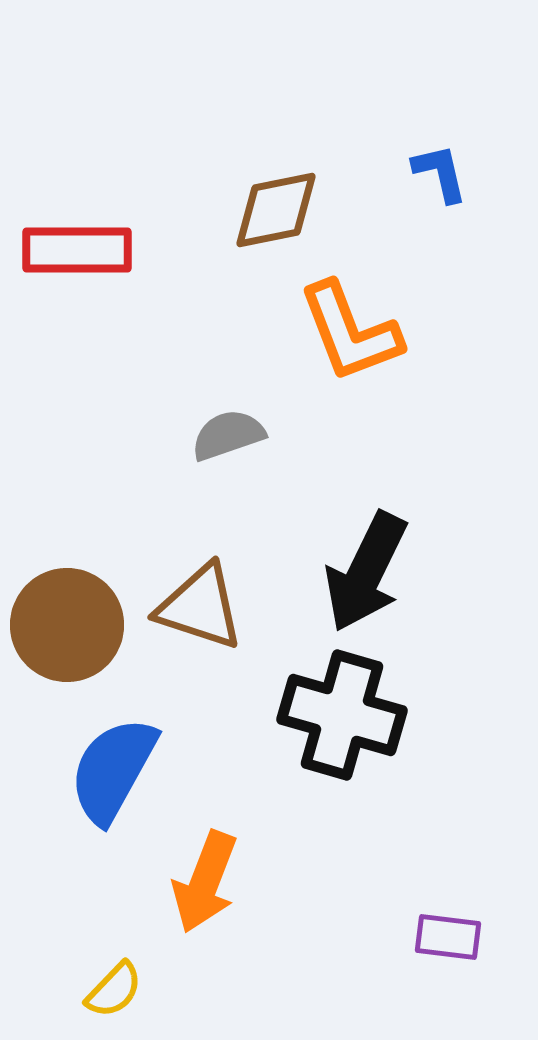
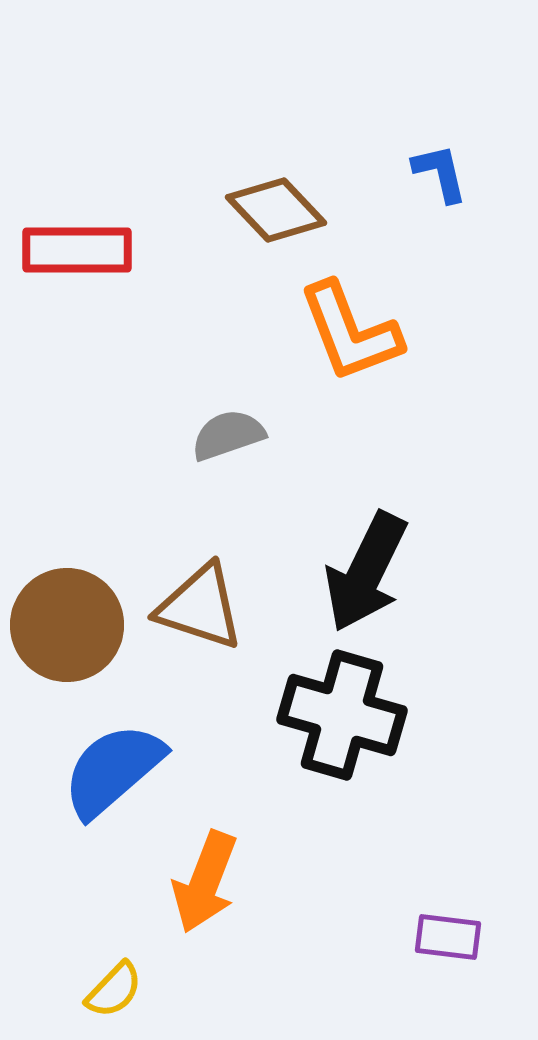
brown diamond: rotated 58 degrees clockwise
blue semicircle: rotated 20 degrees clockwise
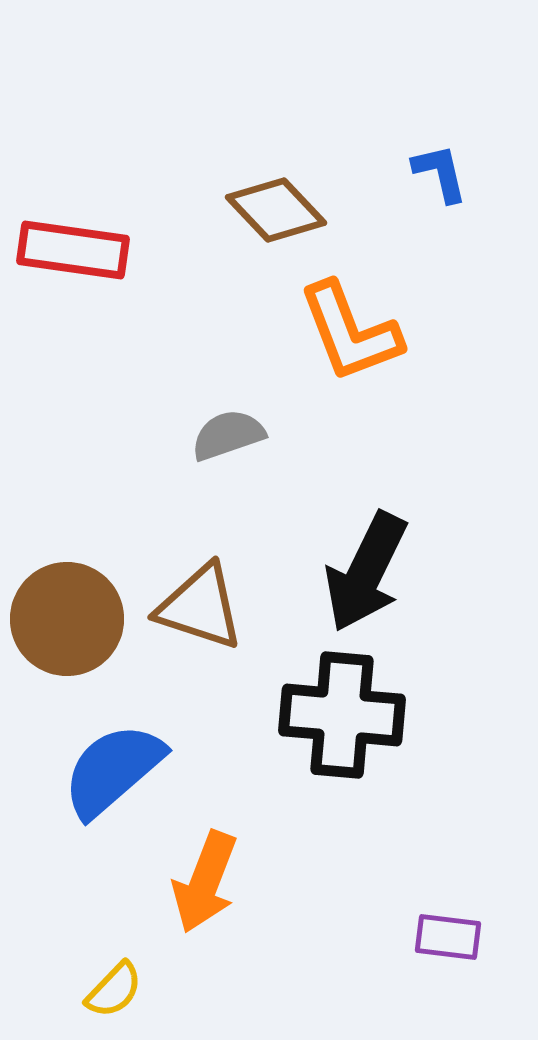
red rectangle: moved 4 px left; rotated 8 degrees clockwise
brown circle: moved 6 px up
black cross: rotated 11 degrees counterclockwise
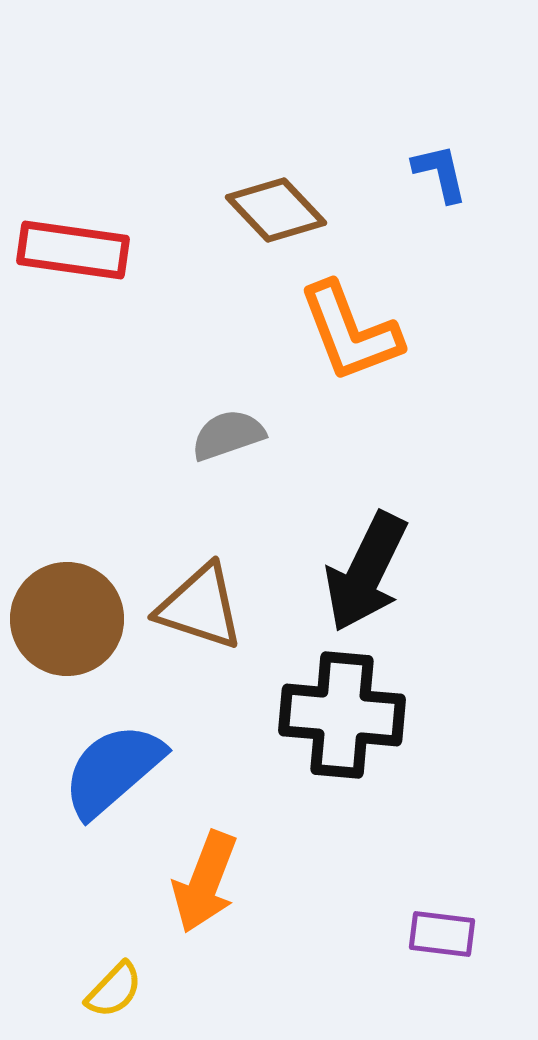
purple rectangle: moved 6 px left, 3 px up
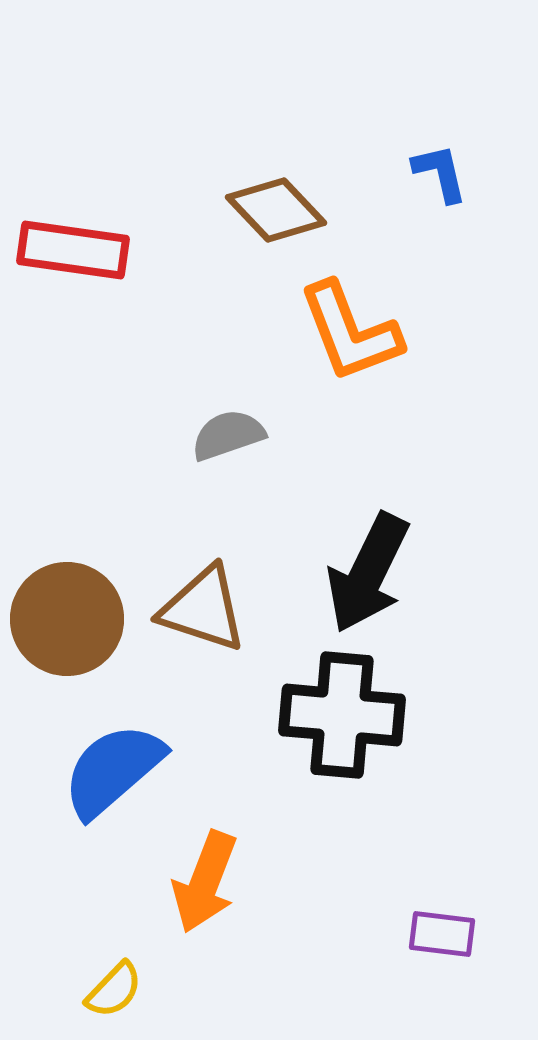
black arrow: moved 2 px right, 1 px down
brown triangle: moved 3 px right, 2 px down
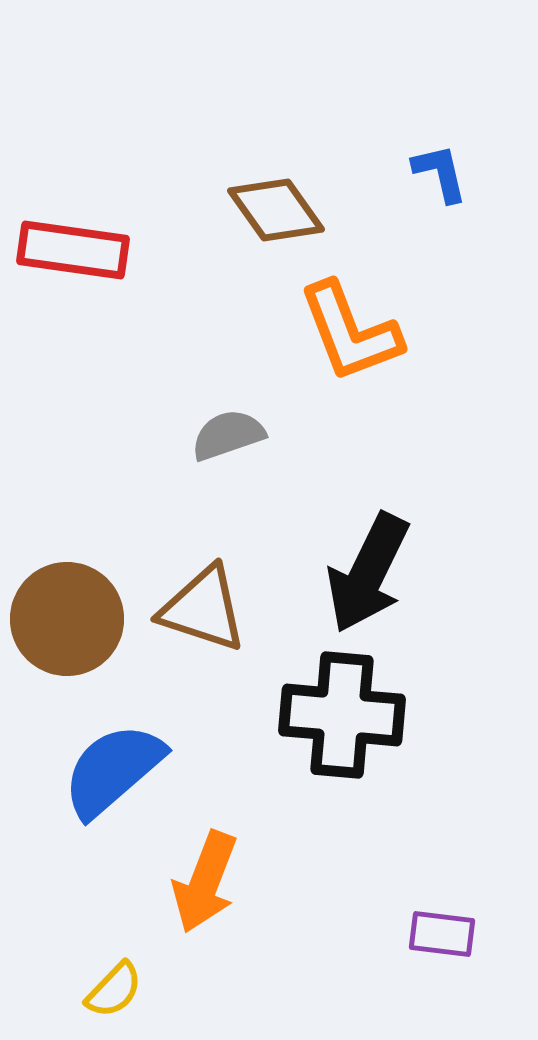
brown diamond: rotated 8 degrees clockwise
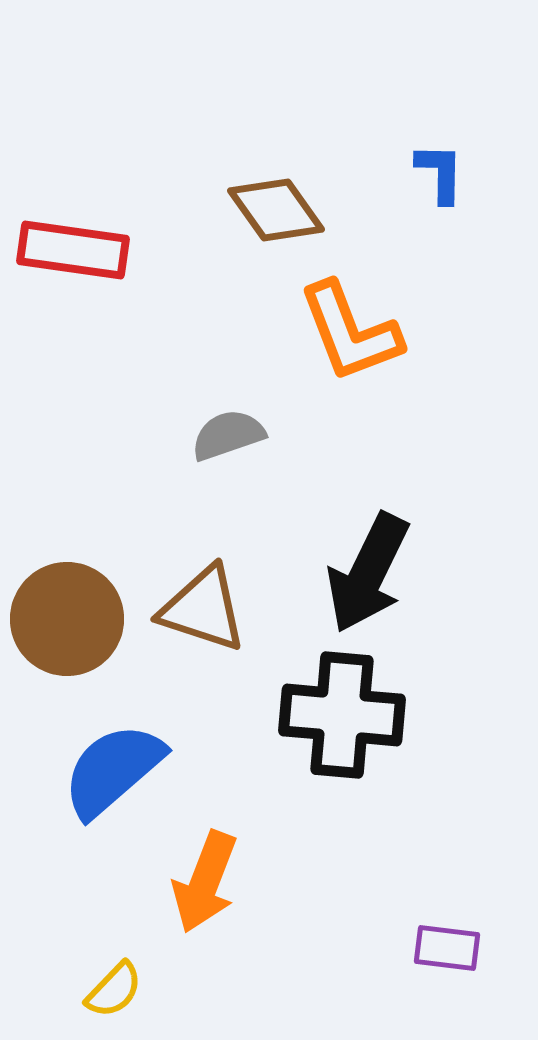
blue L-shape: rotated 14 degrees clockwise
purple rectangle: moved 5 px right, 14 px down
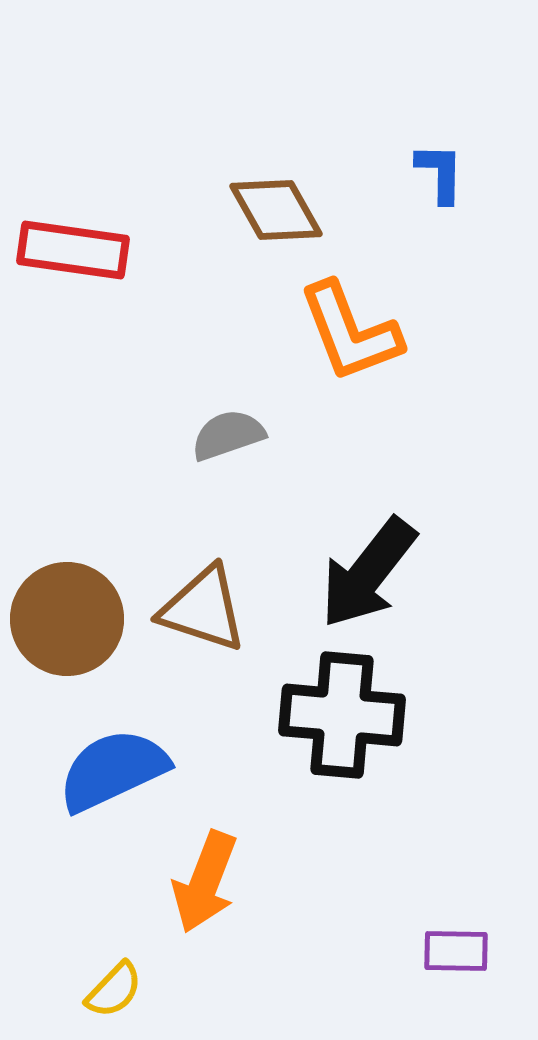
brown diamond: rotated 6 degrees clockwise
black arrow: rotated 12 degrees clockwise
blue semicircle: rotated 16 degrees clockwise
purple rectangle: moved 9 px right, 3 px down; rotated 6 degrees counterclockwise
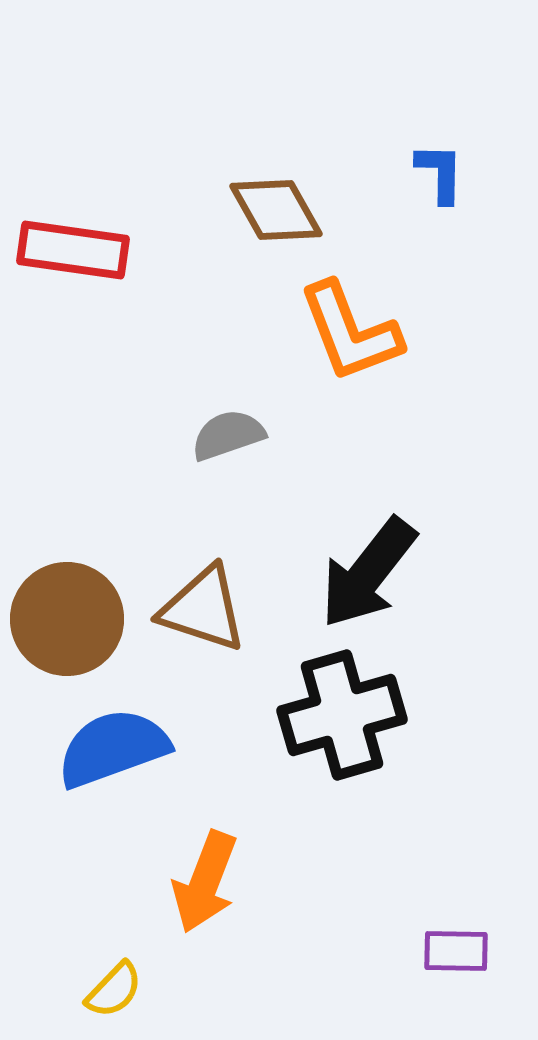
black cross: rotated 21 degrees counterclockwise
blue semicircle: moved 22 px up; rotated 5 degrees clockwise
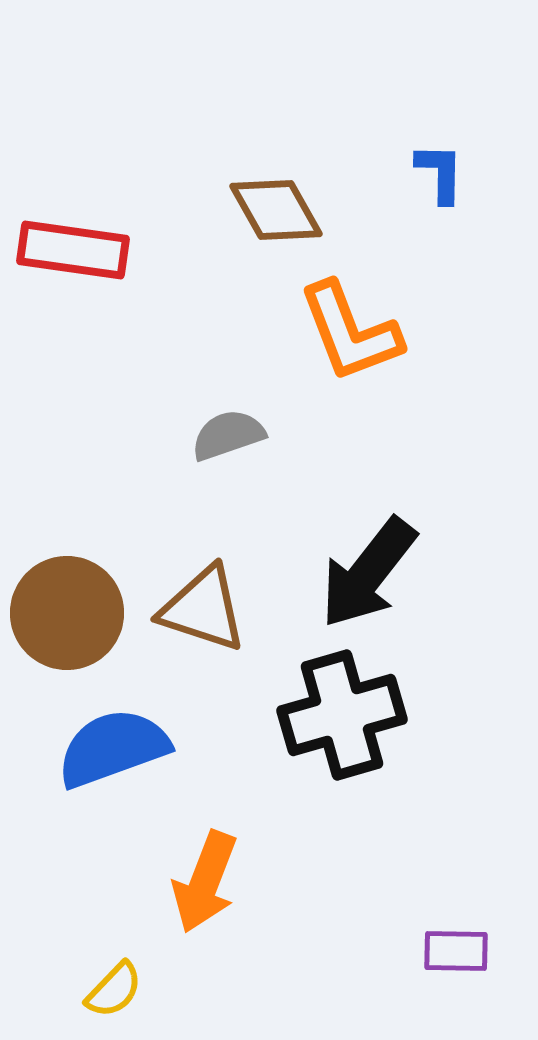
brown circle: moved 6 px up
